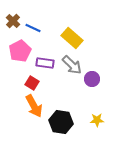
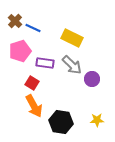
brown cross: moved 2 px right
yellow rectangle: rotated 15 degrees counterclockwise
pink pentagon: rotated 10 degrees clockwise
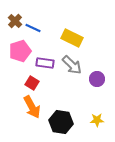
purple circle: moved 5 px right
orange arrow: moved 2 px left, 1 px down
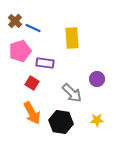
yellow rectangle: rotated 60 degrees clockwise
gray arrow: moved 28 px down
orange arrow: moved 6 px down
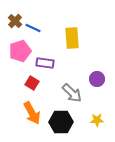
black hexagon: rotated 10 degrees counterclockwise
